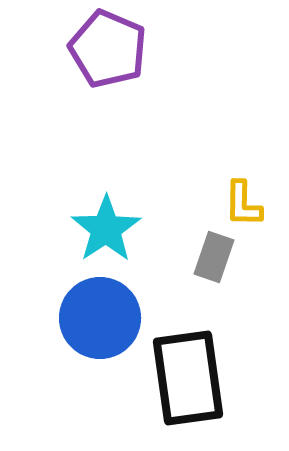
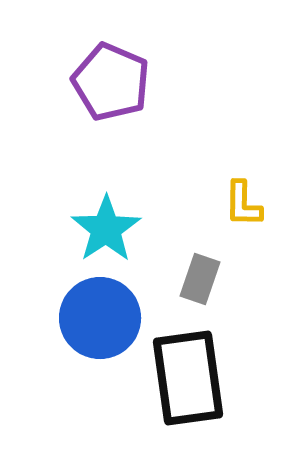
purple pentagon: moved 3 px right, 33 px down
gray rectangle: moved 14 px left, 22 px down
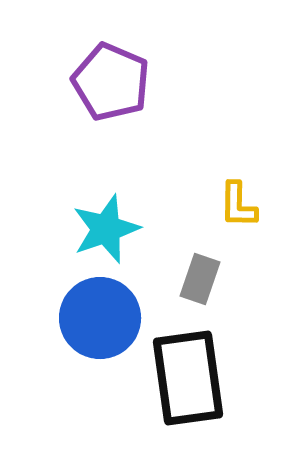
yellow L-shape: moved 5 px left, 1 px down
cyan star: rotated 14 degrees clockwise
